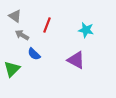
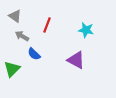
gray arrow: moved 1 px down
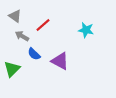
red line: moved 4 px left; rotated 28 degrees clockwise
purple triangle: moved 16 px left, 1 px down
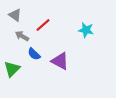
gray triangle: moved 1 px up
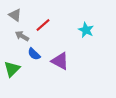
cyan star: rotated 14 degrees clockwise
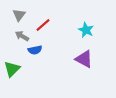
gray triangle: moved 4 px right; rotated 32 degrees clockwise
blue semicircle: moved 1 px right, 4 px up; rotated 56 degrees counterclockwise
purple triangle: moved 24 px right, 2 px up
